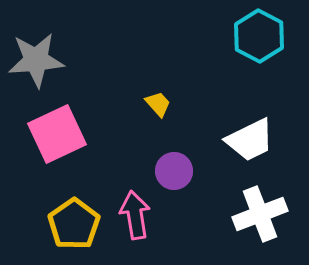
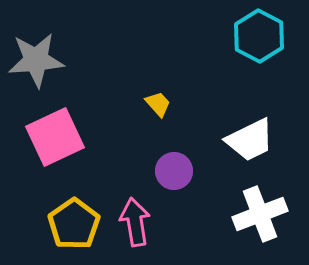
pink square: moved 2 px left, 3 px down
pink arrow: moved 7 px down
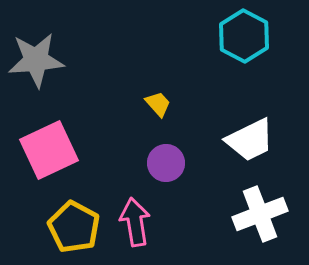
cyan hexagon: moved 15 px left
pink square: moved 6 px left, 13 px down
purple circle: moved 8 px left, 8 px up
yellow pentagon: moved 3 px down; rotated 9 degrees counterclockwise
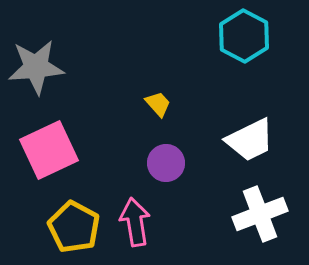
gray star: moved 7 px down
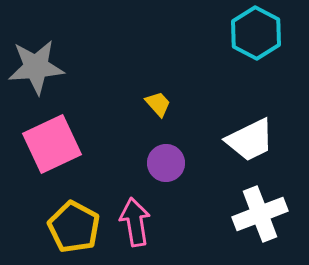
cyan hexagon: moved 12 px right, 3 px up
pink square: moved 3 px right, 6 px up
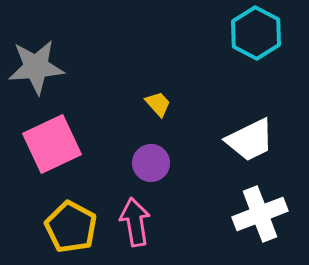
purple circle: moved 15 px left
yellow pentagon: moved 3 px left
